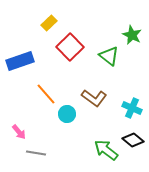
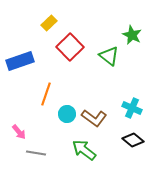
orange line: rotated 60 degrees clockwise
brown L-shape: moved 20 px down
green arrow: moved 22 px left
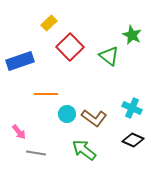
orange line: rotated 70 degrees clockwise
black diamond: rotated 15 degrees counterclockwise
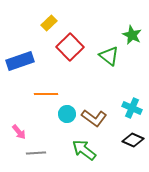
gray line: rotated 12 degrees counterclockwise
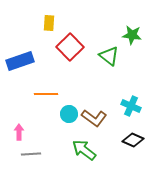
yellow rectangle: rotated 42 degrees counterclockwise
green star: rotated 18 degrees counterclockwise
cyan cross: moved 1 px left, 2 px up
cyan circle: moved 2 px right
pink arrow: rotated 140 degrees counterclockwise
gray line: moved 5 px left, 1 px down
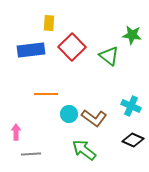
red square: moved 2 px right
blue rectangle: moved 11 px right, 11 px up; rotated 12 degrees clockwise
pink arrow: moved 3 px left
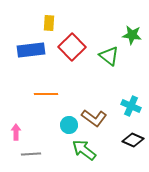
cyan circle: moved 11 px down
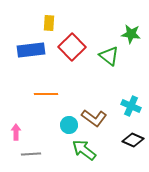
green star: moved 1 px left, 1 px up
